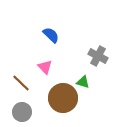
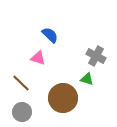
blue semicircle: moved 1 px left
gray cross: moved 2 px left
pink triangle: moved 7 px left, 9 px up; rotated 28 degrees counterclockwise
green triangle: moved 4 px right, 3 px up
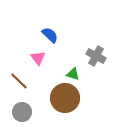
pink triangle: rotated 35 degrees clockwise
green triangle: moved 14 px left, 5 px up
brown line: moved 2 px left, 2 px up
brown circle: moved 2 px right
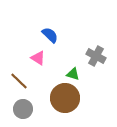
pink triangle: rotated 21 degrees counterclockwise
gray circle: moved 1 px right, 3 px up
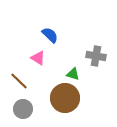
gray cross: rotated 18 degrees counterclockwise
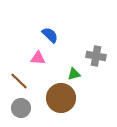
pink triangle: rotated 28 degrees counterclockwise
green triangle: moved 1 px right; rotated 32 degrees counterclockwise
brown circle: moved 4 px left
gray circle: moved 2 px left, 1 px up
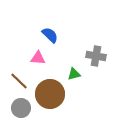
brown circle: moved 11 px left, 4 px up
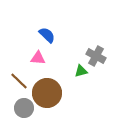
blue semicircle: moved 3 px left
gray cross: rotated 18 degrees clockwise
green triangle: moved 7 px right, 3 px up
brown circle: moved 3 px left, 1 px up
gray circle: moved 3 px right
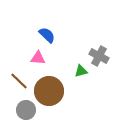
gray cross: moved 3 px right
brown circle: moved 2 px right, 2 px up
gray circle: moved 2 px right, 2 px down
